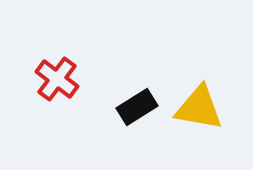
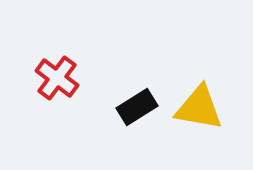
red cross: moved 1 px up
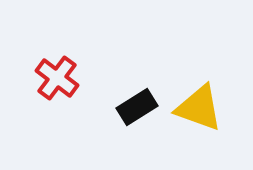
yellow triangle: rotated 10 degrees clockwise
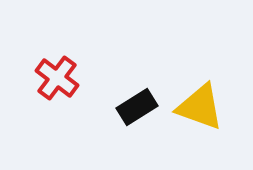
yellow triangle: moved 1 px right, 1 px up
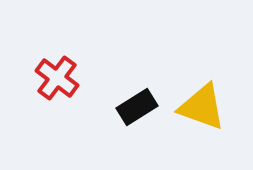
yellow triangle: moved 2 px right
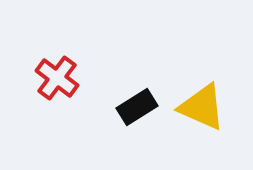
yellow triangle: rotated 4 degrees clockwise
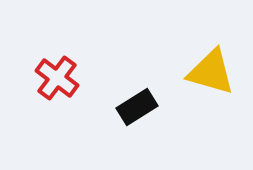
yellow triangle: moved 9 px right, 35 px up; rotated 8 degrees counterclockwise
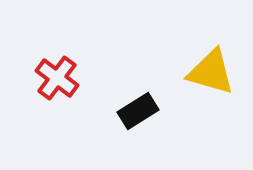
black rectangle: moved 1 px right, 4 px down
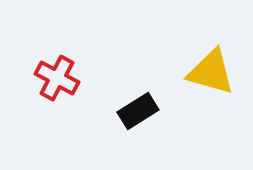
red cross: rotated 9 degrees counterclockwise
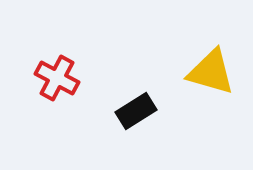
black rectangle: moved 2 px left
